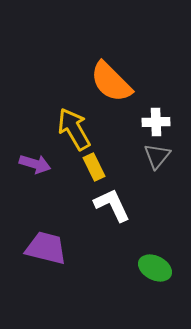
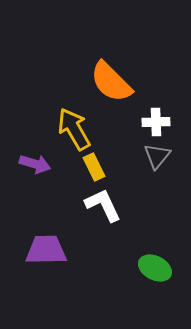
white L-shape: moved 9 px left
purple trapezoid: moved 2 px down; rotated 15 degrees counterclockwise
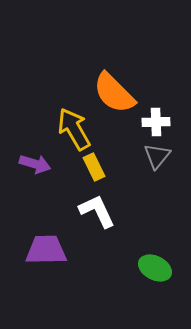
orange semicircle: moved 3 px right, 11 px down
white L-shape: moved 6 px left, 6 px down
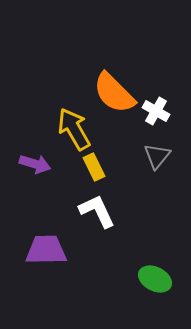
white cross: moved 11 px up; rotated 32 degrees clockwise
green ellipse: moved 11 px down
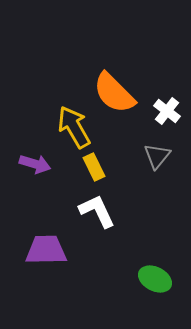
white cross: moved 11 px right; rotated 8 degrees clockwise
yellow arrow: moved 2 px up
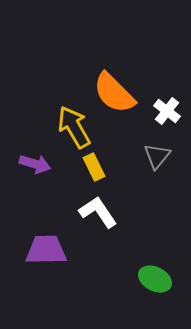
white L-shape: moved 1 px right, 1 px down; rotated 9 degrees counterclockwise
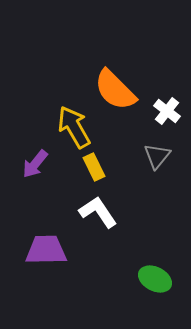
orange semicircle: moved 1 px right, 3 px up
purple arrow: rotated 112 degrees clockwise
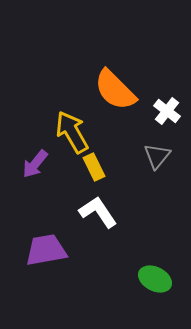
yellow arrow: moved 2 px left, 5 px down
purple trapezoid: rotated 9 degrees counterclockwise
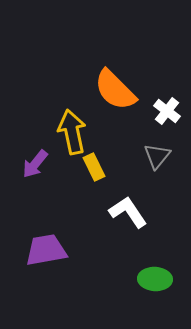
yellow arrow: rotated 18 degrees clockwise
white L-shape: moved 30 px right
green ellipse: rotated 24 degrees counterclockwise
